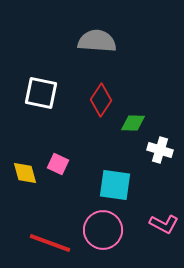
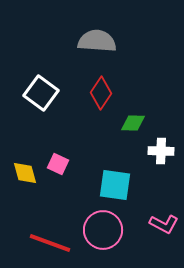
white square: rotated 24 degrees clockwise
red diamond: moved 7 px up
white cross: moved 1 px right, 1 px down; rotated 15 degrees counterclockwise
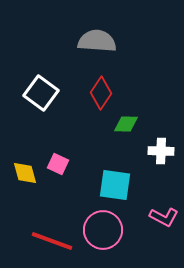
green diamond: moved 7 px left, 1 px down
pink L-shape: moved 7 px up
red line: moved 2 px right, 2 px up
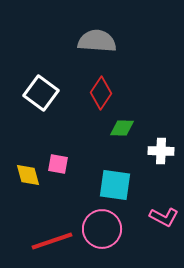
green diamond: moved 4 px left, 4 px down
pink square: rotated 15 degrees counterclockwise
yellow diamond: moved 3 px right, 2 px down
pink circle: moved 1 px left, 1 px up
red line: rotated 39 degrees counterclockwise
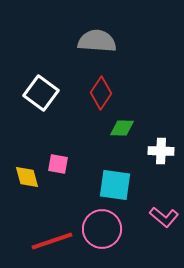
yellow diamond: moved 1 px left, 2 px down
pink L-shape: rotated 12 degrees clockwise
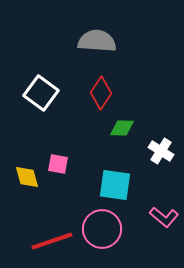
white cross: rotated 30 degrees clockwise
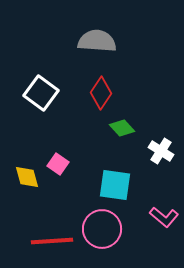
green diamond: rotated 45 degrees clockwise
pink square: rotated 25 degrees clockwise
red line: rotated 15 degrees clockwise
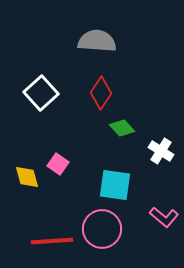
white square: rotated 12 degrees clockwise
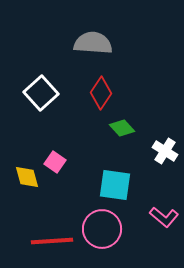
gray semicircle: moved 4 px left, 2 px down
white cross: moved 4 px right
pink square: moved 3 px left, 2 px up
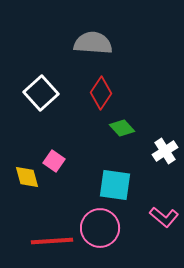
white cross: rotated 25 degrees clockwise
pink square: moved 1 px left, 1 px up
pink circle: moved 2 px left, 1 px up
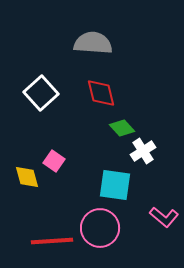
red diamond: rotated 48 degrees counterclockwise
white cross: moved 22 px left
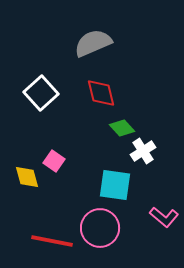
gray semicircle: rotated 27 degrees counterclockwise
red line: rotated 15 degrees clockwise
